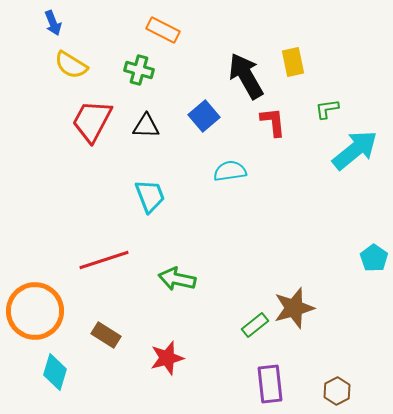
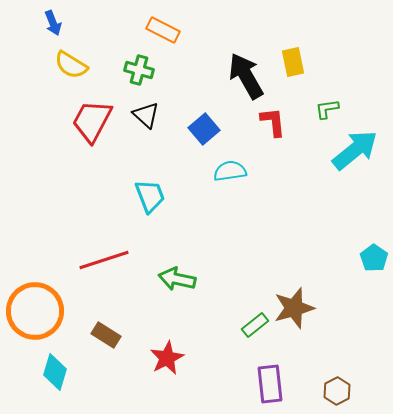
blue square: moved 13 px down
black triangle: moved 11 px up; rotated 40 degrees clockwise
red star: rotated 12 degrees counterclockwise
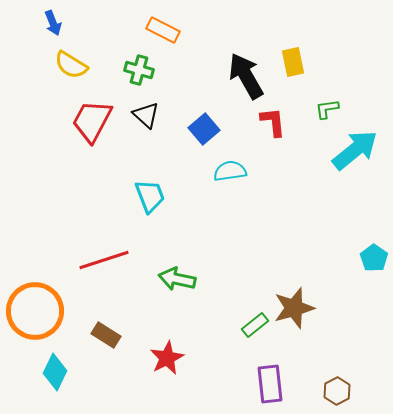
cyan diamond: rotated 9 degrees clockwise
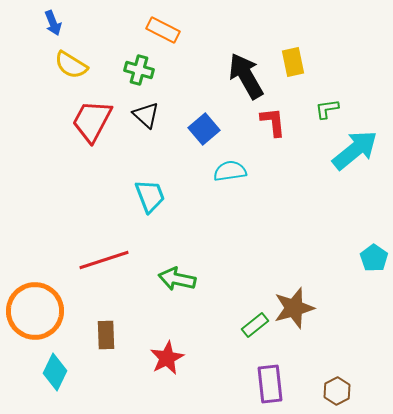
brown rectangle: rotated 56 degrees clockwise
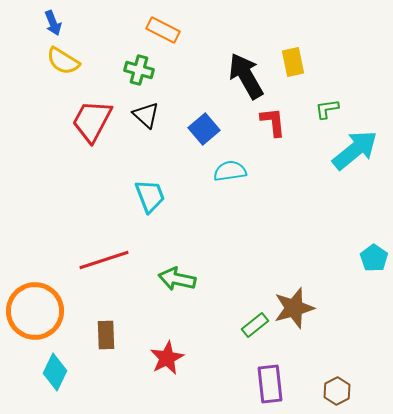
yellow semicircle: moved 8 px left, 4 px up
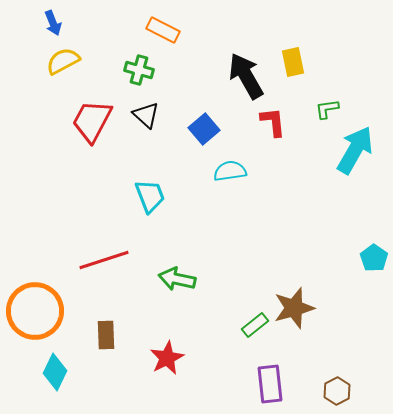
yellow semicircle: rotated 120 degrees clockwise
cyan arrow: rotated 21 degrees counterclockwise
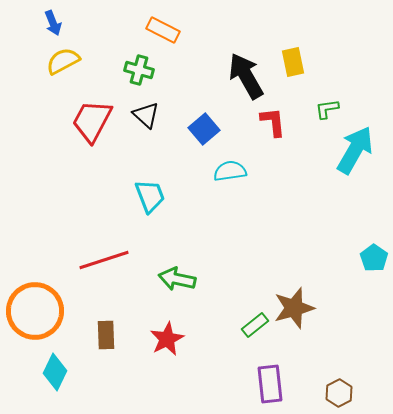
red star: moved 19 px up
brown hexagon: moved 2 px right, 2 px down
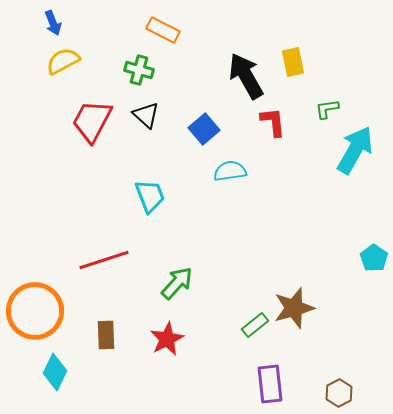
green arrow: moved 4 px down; rotated 120 degrees clockwise
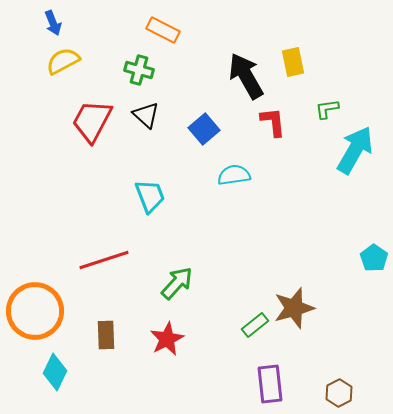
cyan semicircle: moved 4 px right, 4 px down
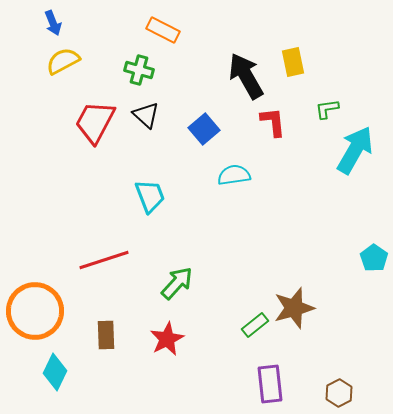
red trapezoid: moved 3 px right, 1 px down
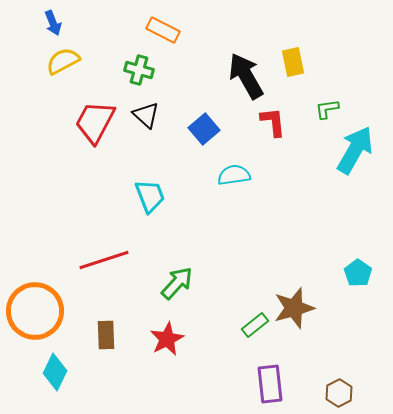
cyan pentagon: moved 16 px left, 15 px down
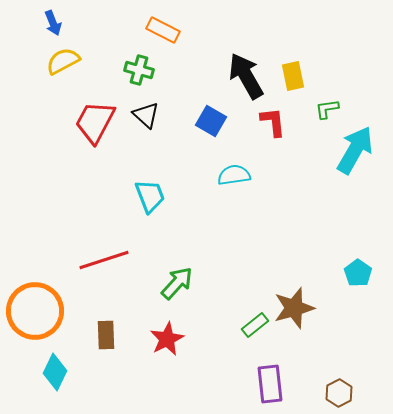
yellow rectangle: moved 14 px down
blue square: moved 7 px right, 8 px up; rotated 20 degrees counterclockwise
